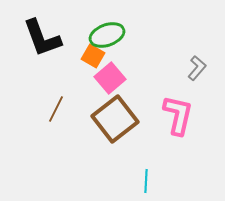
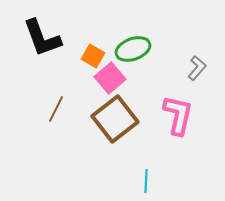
green ellipse: moved 26 px right, 14 px down
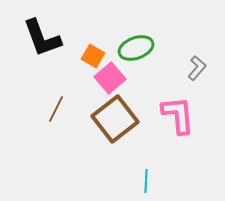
green ellipse: moved 3 px right, 1 px up
pink L-shape: rotated 18 degrees counterclockwise
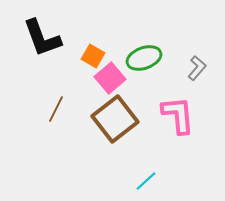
green ellipse: moved 8 px right, 10 px down
cyan line: rotated 45 degrees clockwise
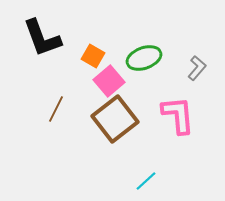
pink square: moved 1 px left, 3 px down
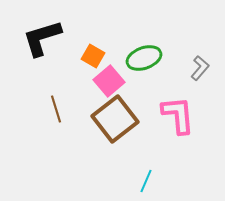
black L-shape: rotated 93 degrees clockwise
gray L-shape: moved 3 px right
brown line: rotated 44 degrees counterclockwise
cyan line: rotated 25 degrees counterclockwise
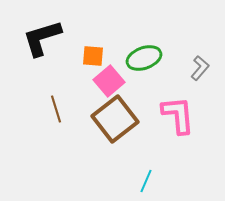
orange square: rotated 25 degrees counterclockwise
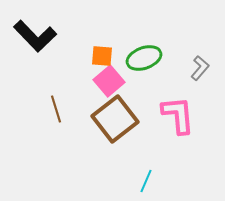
black L-shape: moved 7 px left, 2 px up; rotated 117 degrees counterclockwise
orange square: moved 9 px right
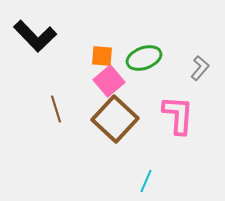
pink L-shape: rotated 9 degrees clockwise
brown square: rotated 9 degrees counterclockwise
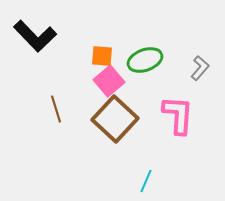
green ellipse: moved 1 px right, 2 px down
